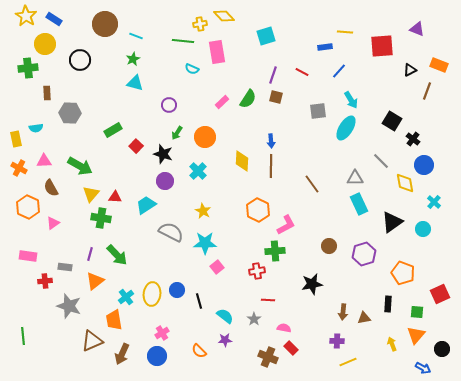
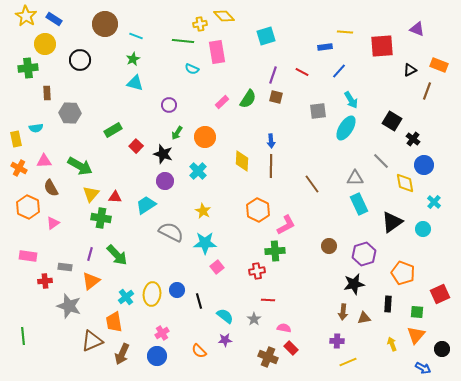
orange triangle at (95, 281): moved 4 px left
black star at (312, 284): moved 42 px right
orange trapezoid at (114, 320): moved 2 px down
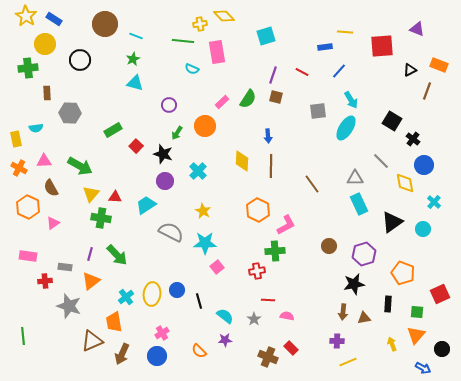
orange circle at (205, 137): moved 11 px up
blue arrow at (271, 141): moved 3 px left, 5 px up
pink semicircle at (284, 328): moved 3 px right, 12 px up
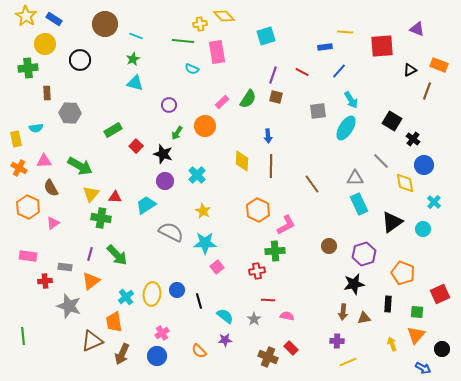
cyan cross at (198, 171): moved 1 px left, 4 px down
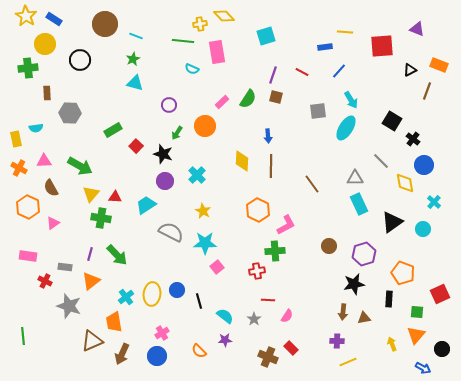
red cross at (45, 281): rotated 32 degrees clockwise
black rectangle at (388, 304): moved 1 px right, 5 px up
pink semicircle at (287, 316): rotated 112 degrees clockwise
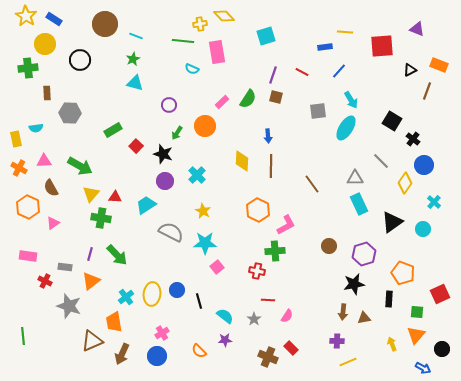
yellow diamond at (405, 183): rotated 45 degrees clockwise
red cross at (257, 271): rotated 21 degrees clockwise
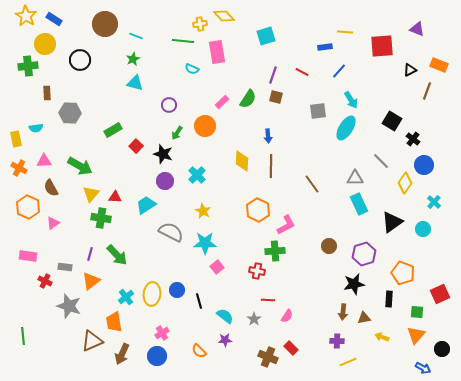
green cross at (28, 68): moved 2 px up
yellow arrow at (392, 344): moved 10 px left, 7 px up; rotated 48 degrees counterclockwise
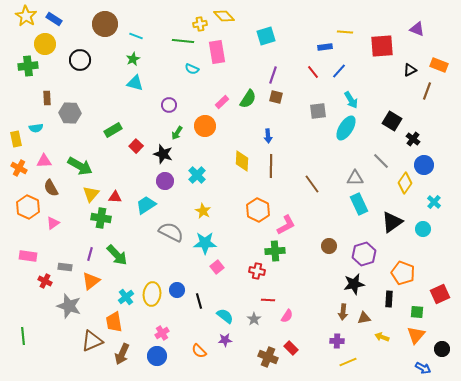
red line at (302, 72): moved 11 px right; rotated 24 degrees clockwise
brown rectangle at (47, 93): moved 5 px down
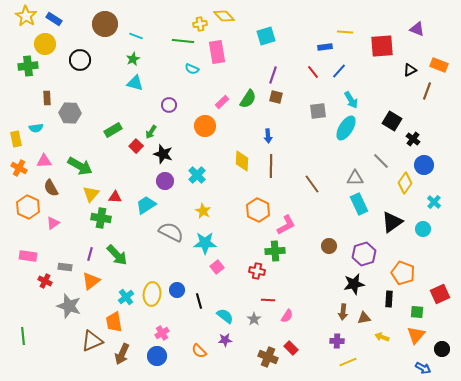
green arrow at (177, 133): moved 26 px left, 1 px up
